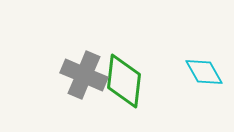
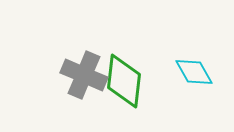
cyan diamond: moved 10 px left
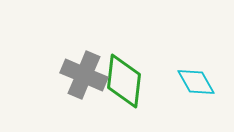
cyan diamond: moved 2 px right, 10 px down
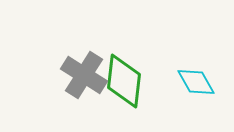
gray cross: rotated 9 degrees clockwise
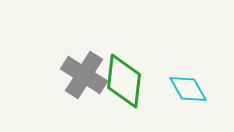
cyan diamond: moved 8 px left, 7 px down
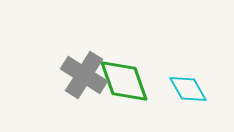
green diamond: rotated 26 degrees counterclockwise
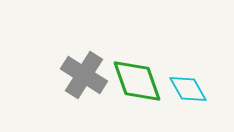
green diamond: moved 13 px right
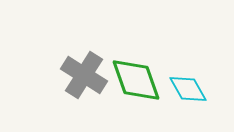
green diamond: moved 1 px left, 1 px up
